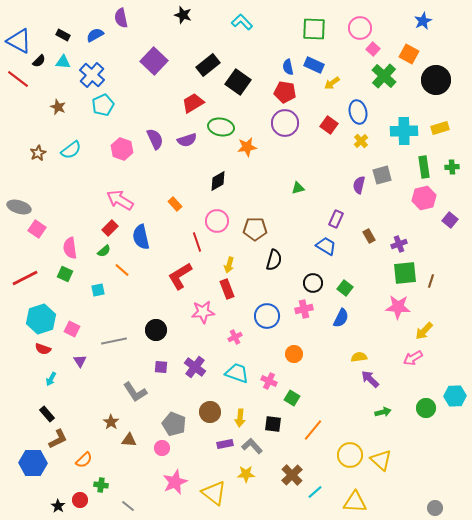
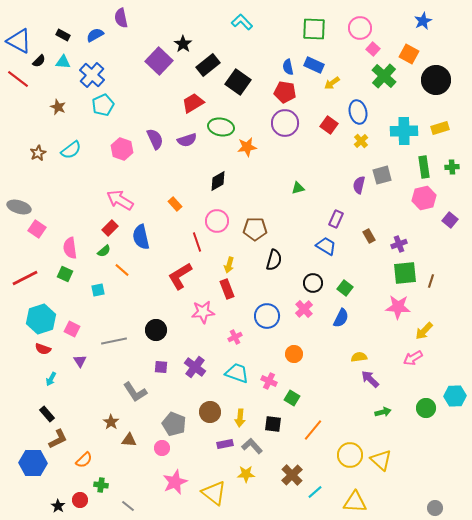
black star at (183, 15): moved 29 px down; rotated 18 degrees clockwise
purple square at (154, 61): moved 5 px right
pink cross at (304, 309): rotated 30 degrees counterclockwise
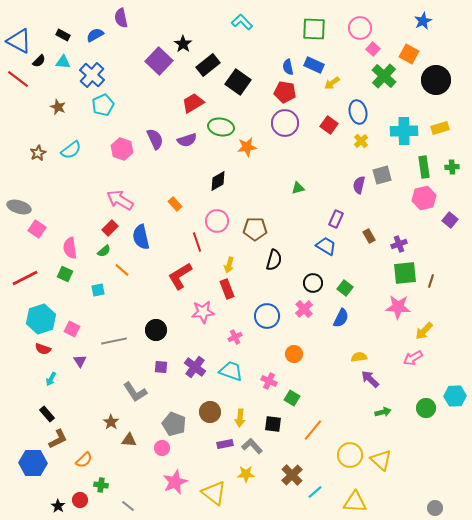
cyan trapezoid at (237, 373): moved 6 px left, 2 px up
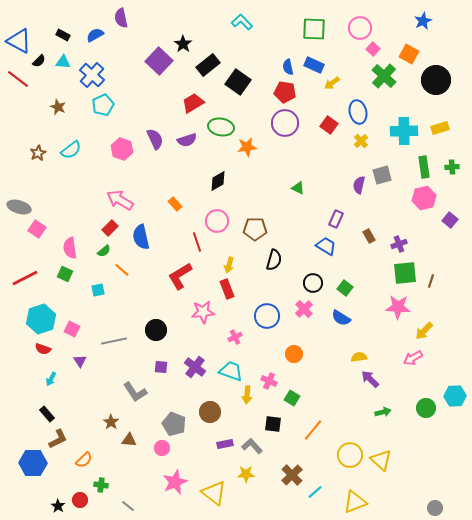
green triangle at (298, 188): rotated 40 degrees clockwise
blue semicircle at (341, 318): rotated 96 degrees clockwise
yellow arrow at (240, 418): moved 7 px right, 23 px up
yellow triangle at (355, 502): rotated 25 degrees counterclockwise
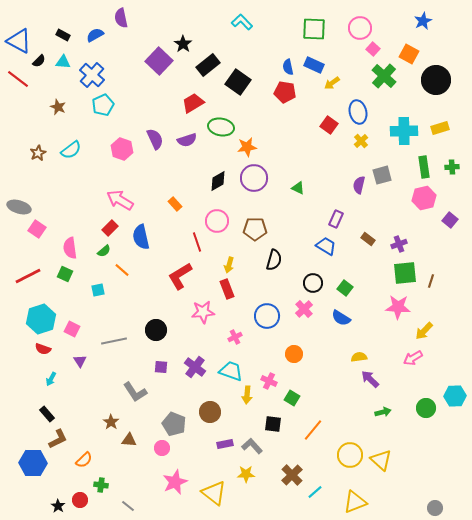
purple circle at (285, 123): moved 31 px left, 55 px down
brown rectangle at (369, 236): moved 1 px left, 3 px down; rotated 24 degrees counterclockwise
red line at (25, 278): moved 3 px right, 2 px up
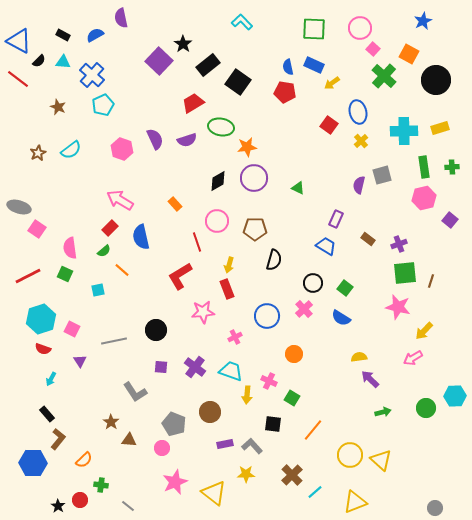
pink star at (398, 307): rotated 10 degrees clockwise
brown L-shape at (58, 439): rotated 25 degrees counterclockwise
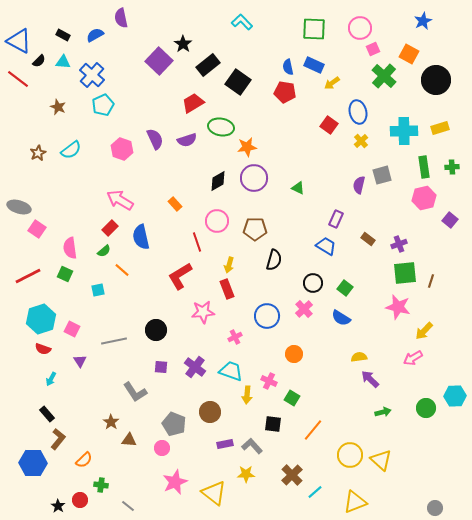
pink square at (373, 49): rotated 24 degrees clockwise
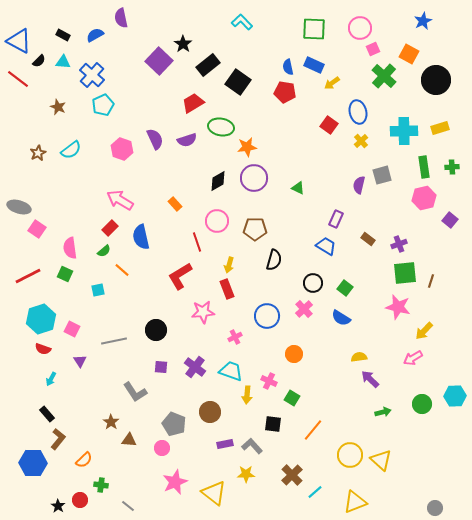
green circle at (426, 408): moved 4 px left, 4 px up
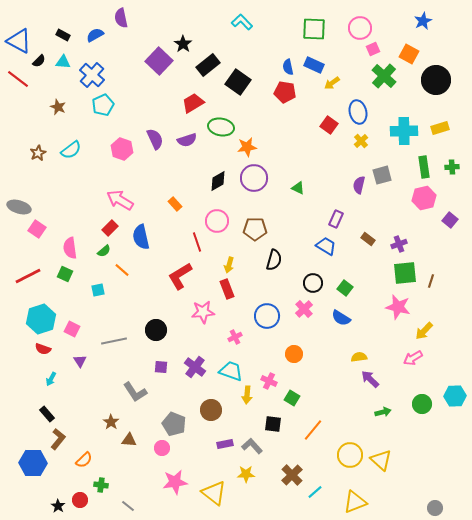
brown circle at (210, 412): moved 1 px right, 2 px up
pink star at (175, 482): rotated 15 degrees clockwise
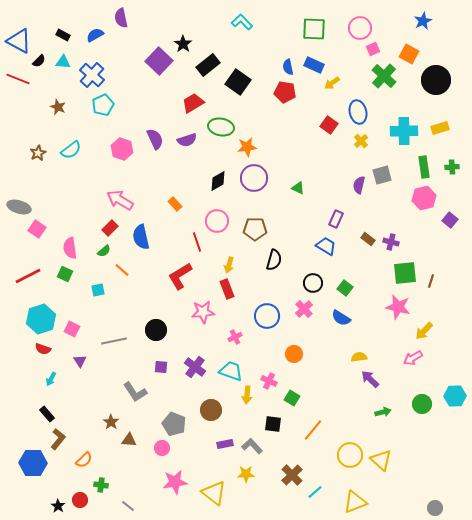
red line at (18, 79): rotated 15 degrees counterclockwise
purple cross at (399, 244): moved 8 px left, 2 px up; rotated 35 degrees clockwise
